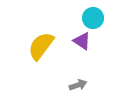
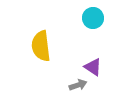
purple triangle: moved 11 px right, 26 px down
yellow semicircle: rotated 44 degrees counterclockwise
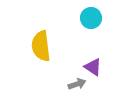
cyan circle: moved 2 px left
gray arrow: moved 1 px left, 1 px up
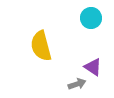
yellow semicircle: rotated 8 degrees counterclockwise
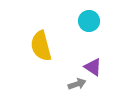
cyan circle: moved 2 px left, 3 px down
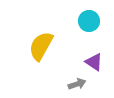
yellow semicircle: rotated 44 degrees clockwise
purple triangle: moved 1 px right, 5 px up
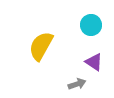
cyan circle: moved 2 px right, 4 px down
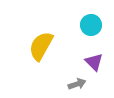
purple triangle: rotated 12 degrees clockwise
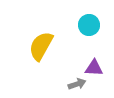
cyan circle: moved 2 px left
purple triangle: moved 6 px down; rotated 42 degrees counterclockwise
